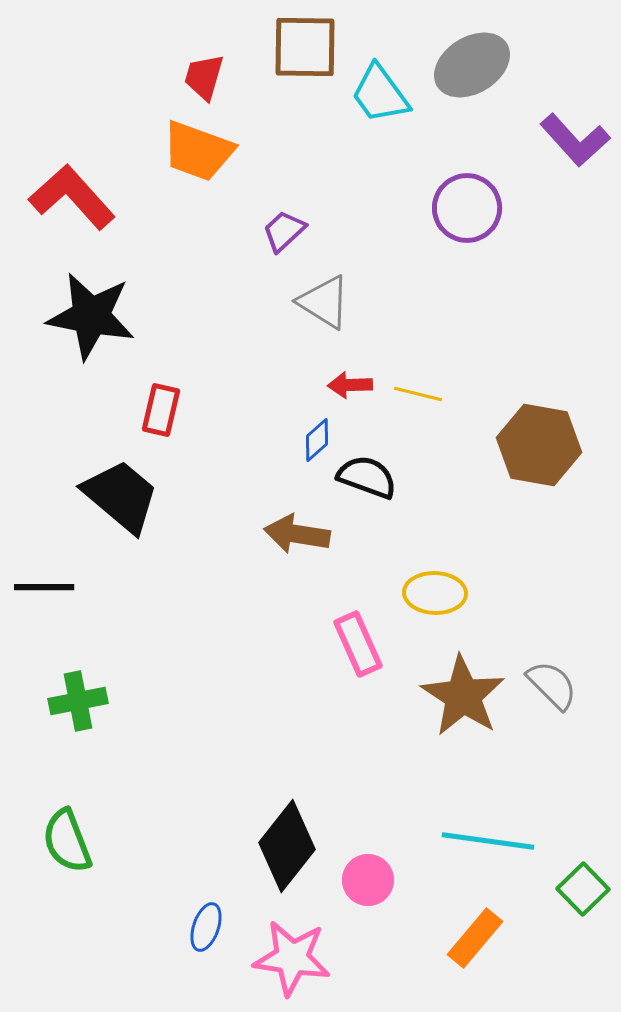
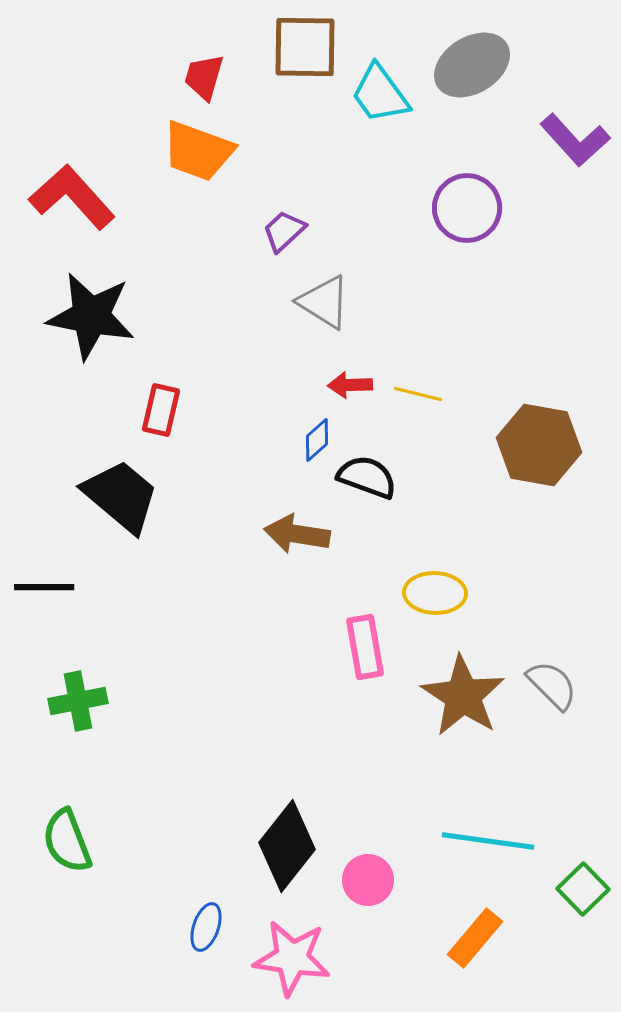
pink rectangle: moved 7 px right, 3 px down; rotated 14 degrees clockwise
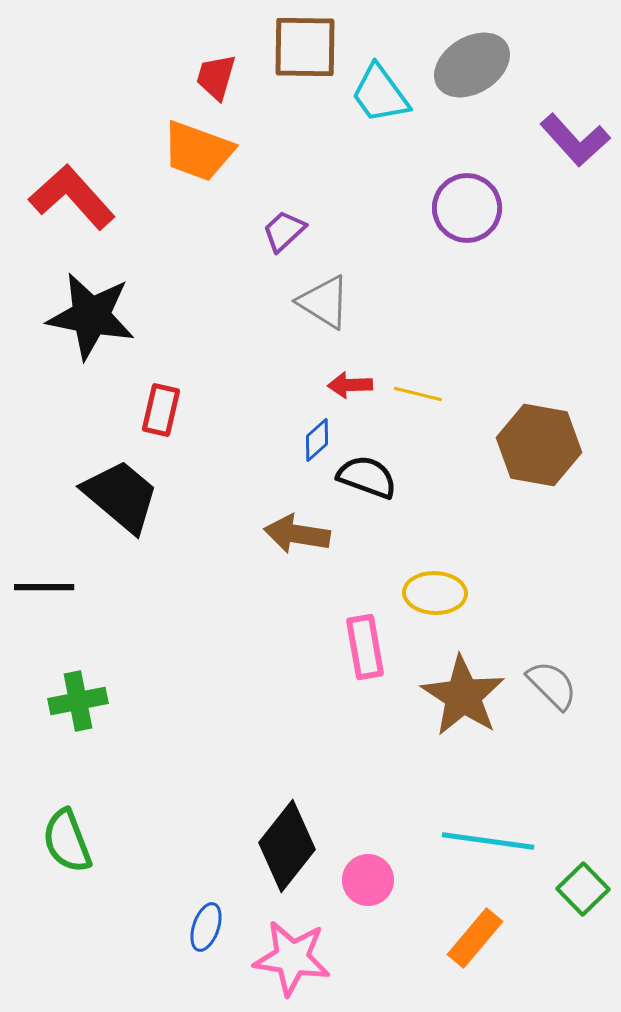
red trapezoid: moved 12 px right
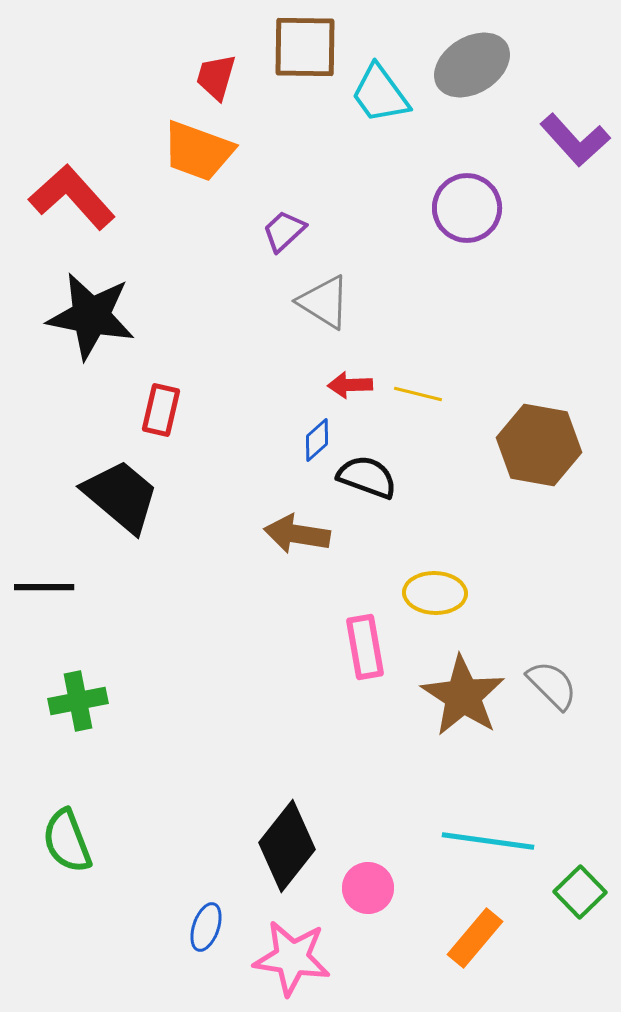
pink circle: moved 8 px down
green square: moved 3 px left, 3 px down
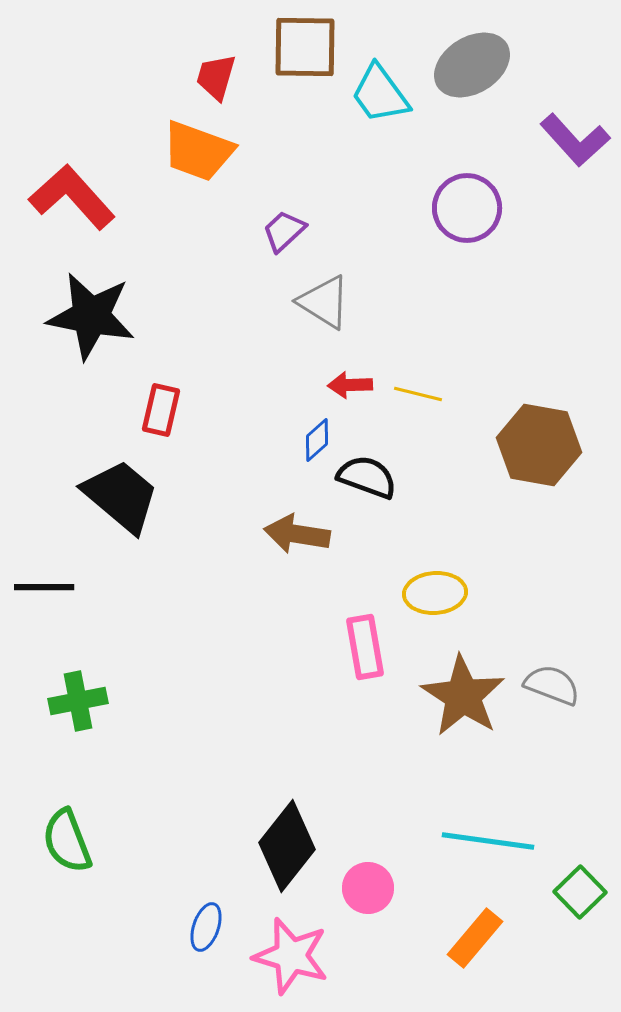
yellow ellipse: rotated 6 degrees counterclockwise
gray semicircle: rotated 24 degrees counterclockwise
pink star: moved 1 px left, 2 px up; rotated 8 degrees clockwise
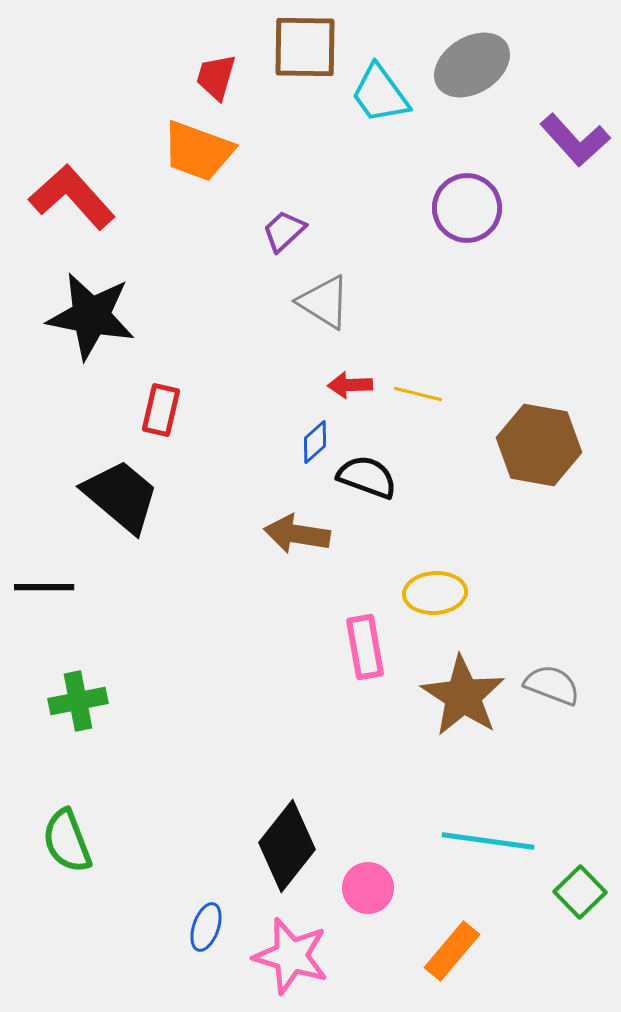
blue diamond: moved 2 px left, 2 px down
orange rectangle: moved 23 px left, 13 px down
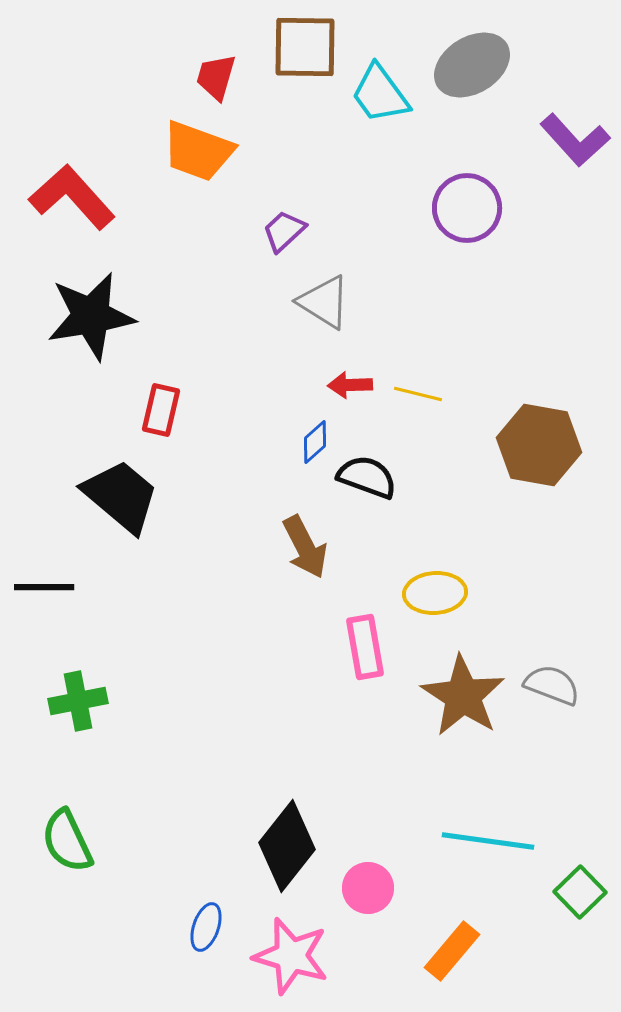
black star: rotated 20 degrees counterclockwise
brown arrow: moved 8 px right, 13 px down; rotated 126 degrees counterclockwise
green semicircle: rotated 4 degrees counterclockwise
